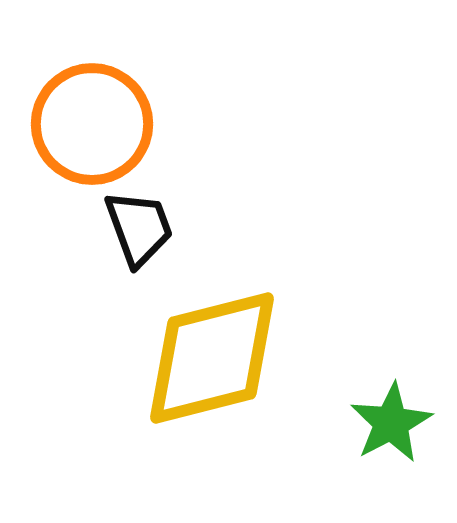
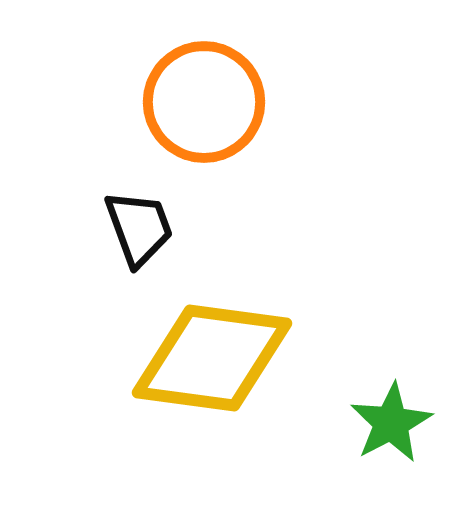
orange circle: moved 112 px right, 22 px up
yellow diamond: rotated 22 degrees clockwise
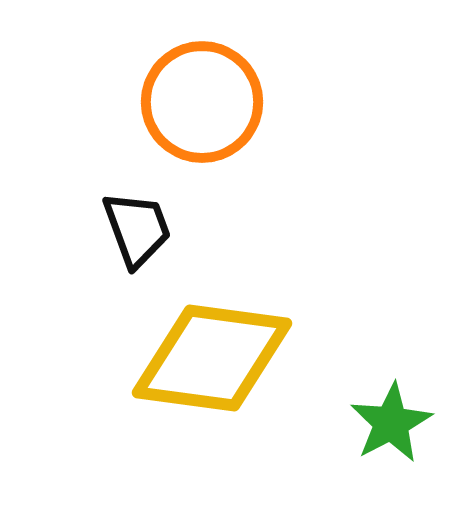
orange circle: moved 2 px left
black trapezoid: moved 2 px left, 1 px down
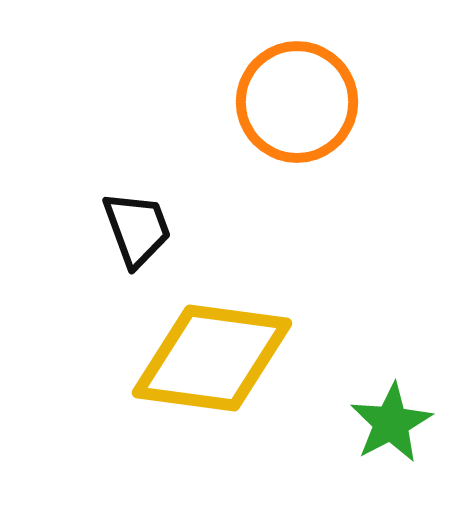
orange circle: moved 95 px right
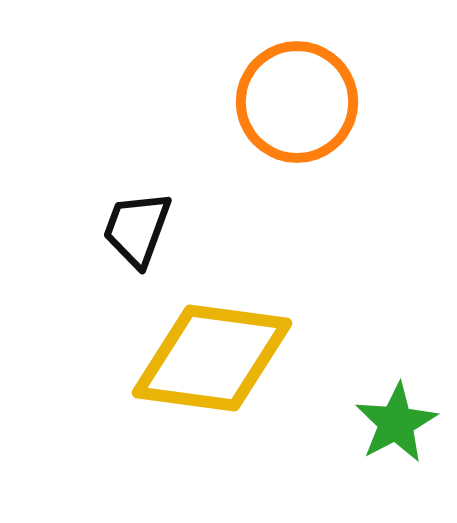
black trapezoid: rotated 140 degrees counterclockwise
green star: moved 5 px right
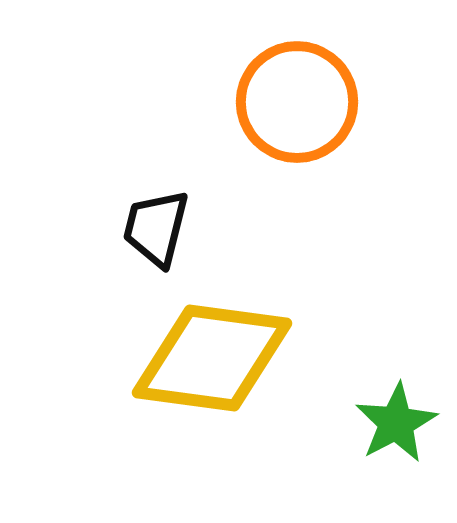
black trapezoid: moved 19 px right, 1 px up; rotated 6 degrees counterclockwise
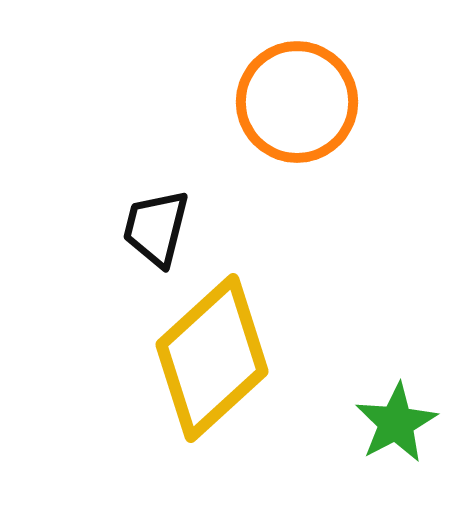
yellow diamond: rotated 50 degrees counterclockwise
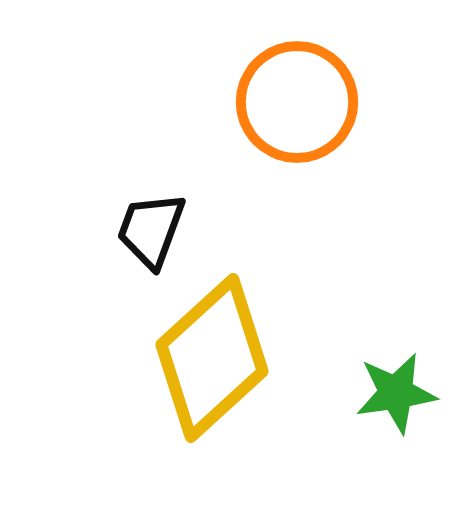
black trapezoid: moved 5 px left, 2 px down; rotated 6 degrees clockwise
green star: moved 30 px up; rotated 20 degrees clockwise
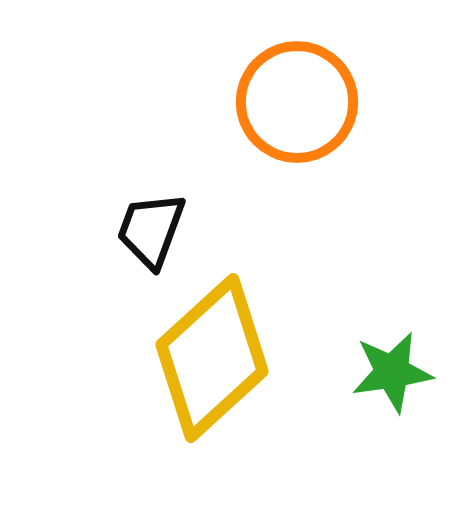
green star: moved 4 px left, 21 px up
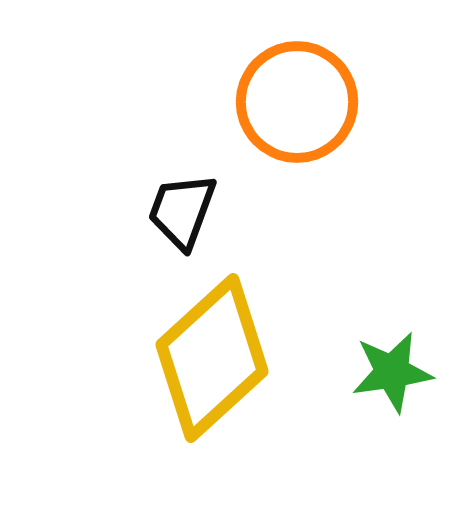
black trapezoid: moved 31 px right, 19 px up
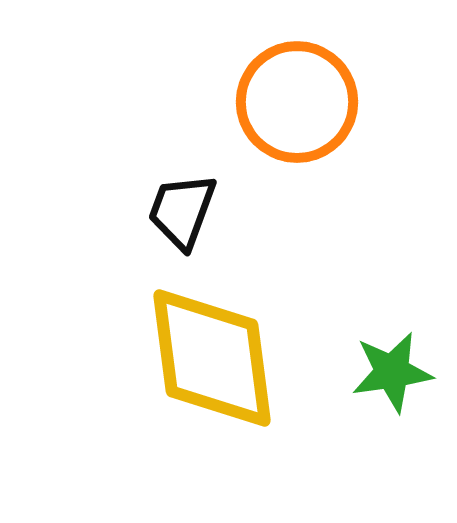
yellow diamond: rotated 55 degrees counterclockwise
